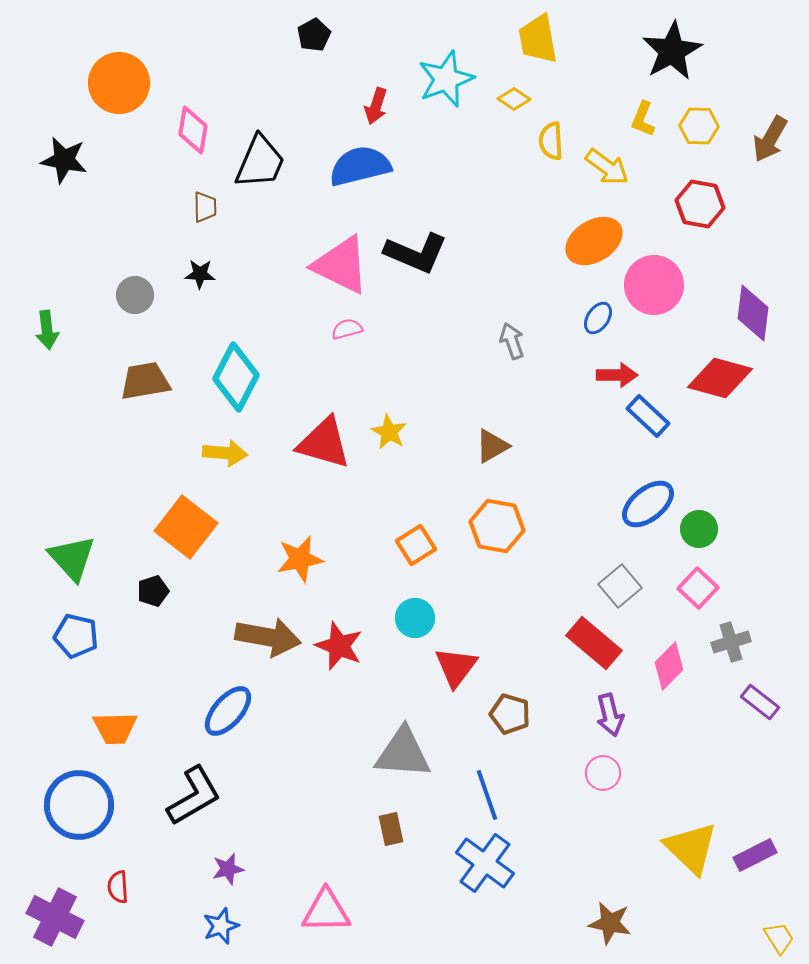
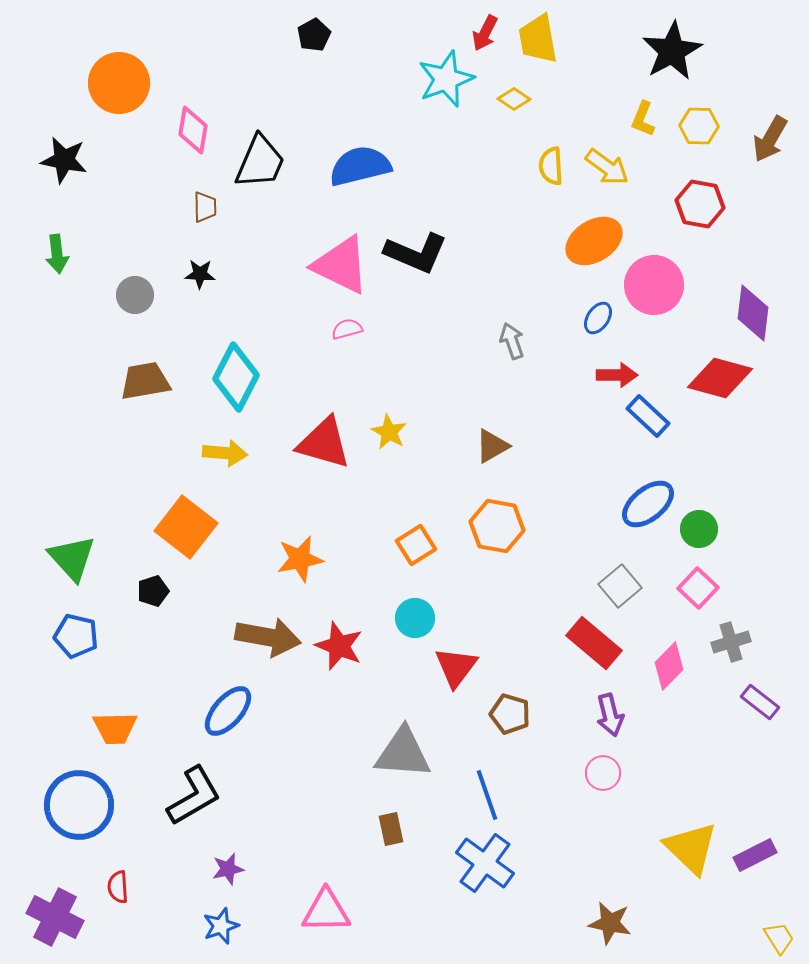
red arrow at (376, 106): moved 109 px right, 73 px up; rotated 9 degrees clockwise
yellow semicircle at (551, 141): moved 25 px down
green arrow at (47, 330): moved 10 px right, 76 px up
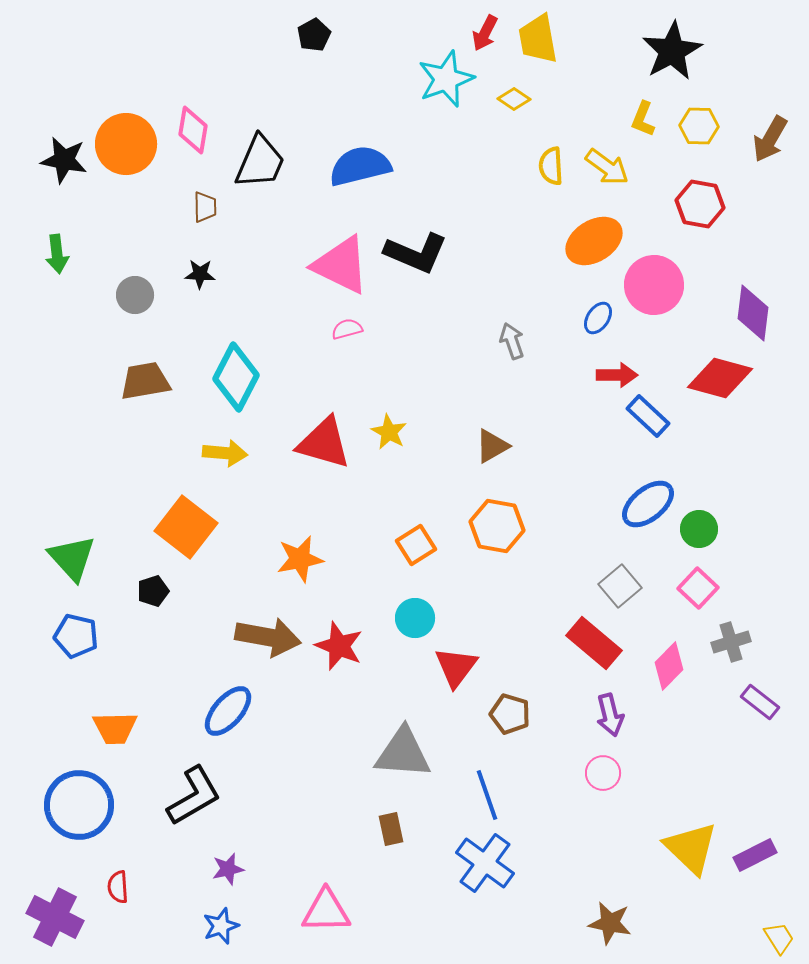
orange circle at (119, 83): moved 7 px right, 61 px down
